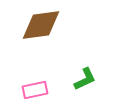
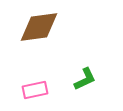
brown diamond: moved 2 px left, 2 px down
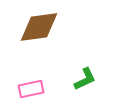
pink rectangle: moved 4 px left, 1 px up
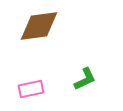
brown diamond: moved 1 px up
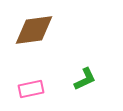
brown diamond: moved 5 px left, 4 px down
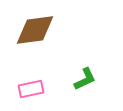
brown diamond: moved 1 px right
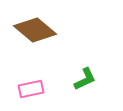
brown diamond: rotated 48 degrees clockwise
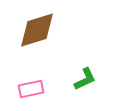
brown diamond: moved 2 px right; rotated 57 degrees counterclockwise
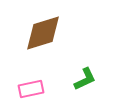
brown diamond: moved 6 px right, 3 px down
